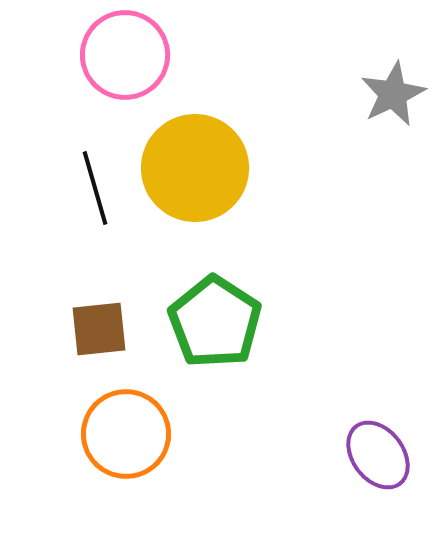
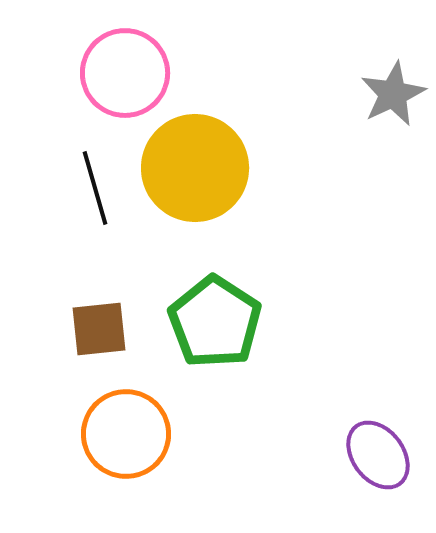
pink circle: moved 18 px down
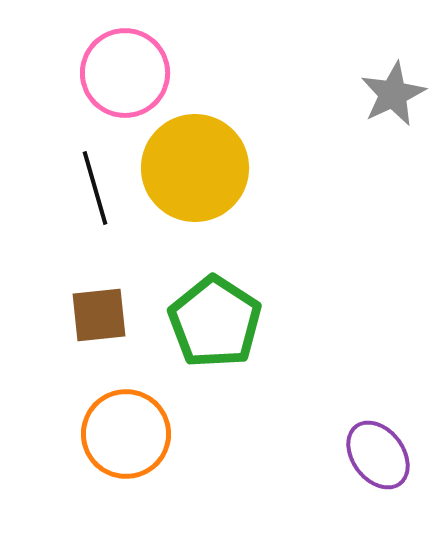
brown square: moved 14 px up
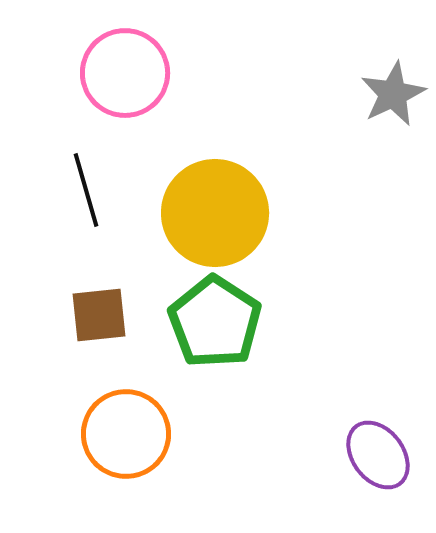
yellow circle: moved 20 px right, 45 px down
black line: moved 9 px left, 2 px down
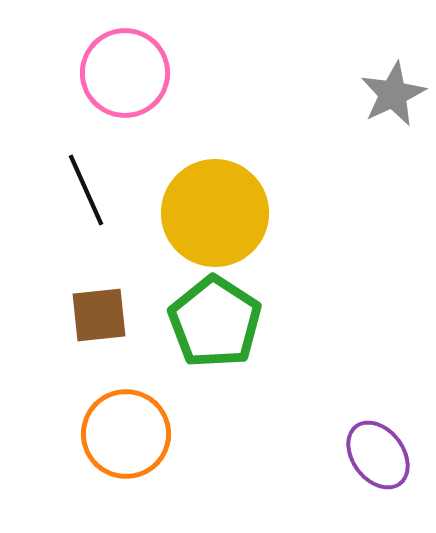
black line: rotated 8 degrees counterclockwise
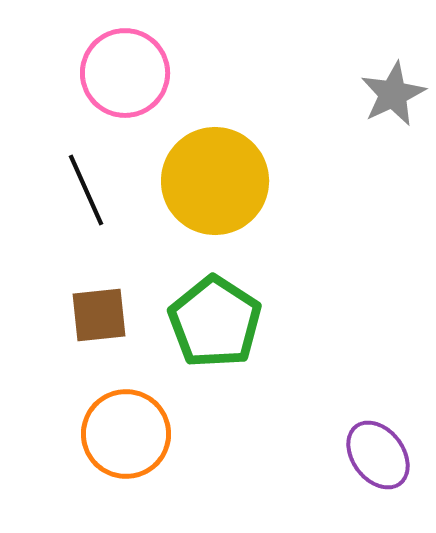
yellow circle: moved 32 px up
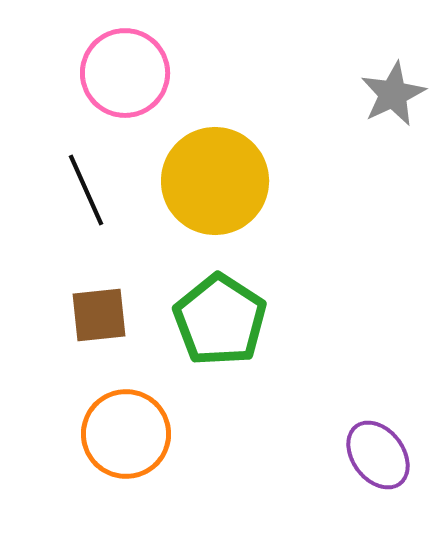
green pentagon: moved 5 px right, 2 px up
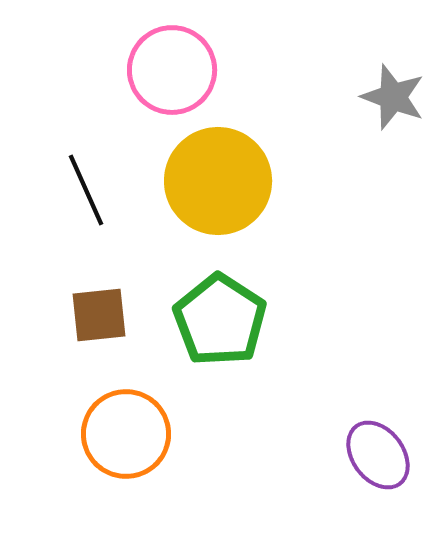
pink circle: moved 47 px right, 3 px up
gray star: moved 3 px down; rotated 26 degrees counterclockwise
yellow circle: moved 3 px right
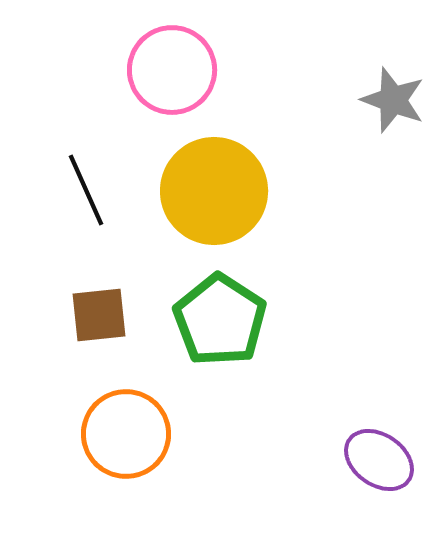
gray star: moved 3 px down
yellow circle: moved 4 px left, 10 px down
purple ellipse: moved 1 px right, 5 px down; rotated 18 degrees counterclockwise
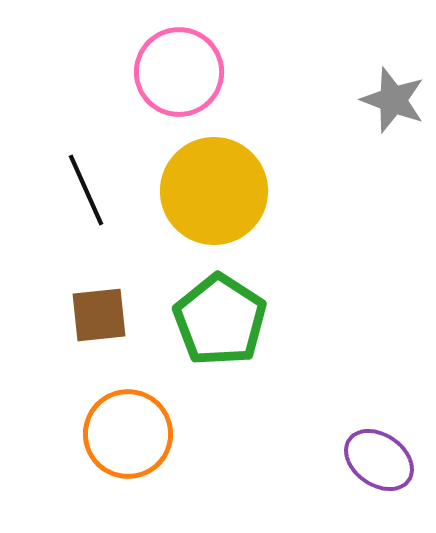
pink circle: moved 7 px right, 2 px down
orange circle: moved 2 px right
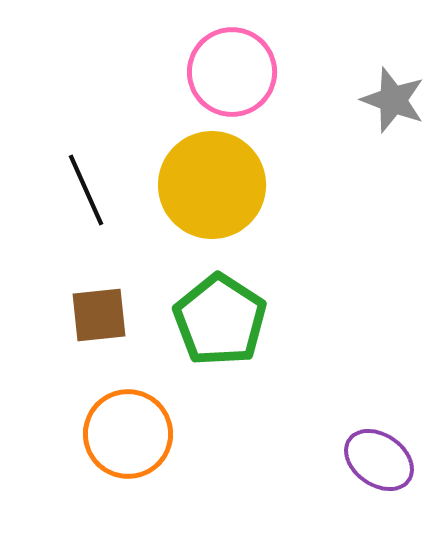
pink circle: moved 53 px right
yellow circle: moved 2 px left, 6 px up
